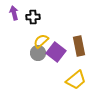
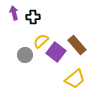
brown rectangle: moved 2 px left, 1 px up; rotated 30 degrees counterclockwise
gray circle: moved 13 px left, 2 px down
yellow trapezoid: moved 1 px left, 1 px up
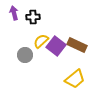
brown rectangle: rotated 24 degrees counterclockwise
purple square: moved 6 px up
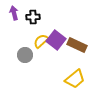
purple square: moved 6 px up
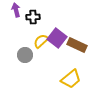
purple arrow: moved 2 px right, 3 px up
purple square: moved 1 px right, 2 px up
yellow trapezoid: moved 4 px left
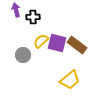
purple square: moved 5 px down; rotated 24 degrees counterclockwise
brown rectangle: rotated 12 degrees clockwise
gray circle: moved 2 px left
yellow trapezoid: moved 1 px left, 1 px down
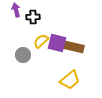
brown rectangle: moved 3 px left, 2 px down; rotated 24 degrees counterclockwise
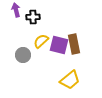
purple square: moved 2 px right, 2 px down
brown rectangle: moved 3 px up; rotated 66 degrees clockwise
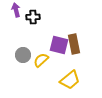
yellow semicircle: moved 19 px down
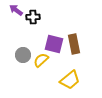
purple arrow: rotated 40 degrees counterclockwise
purple square: moved 5 px left, 1 px up
